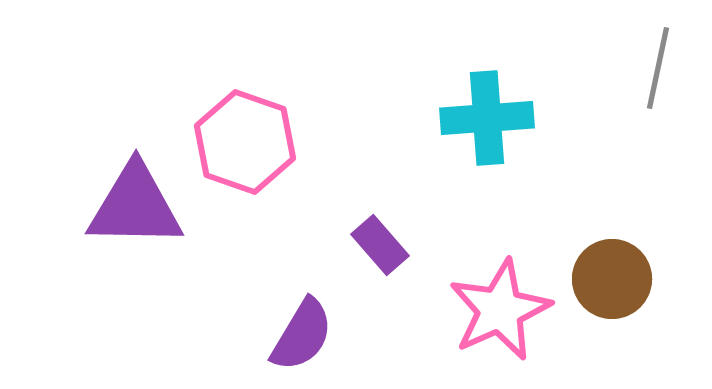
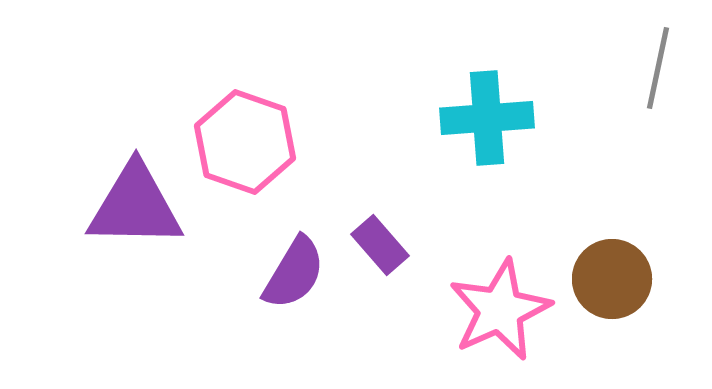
purple semicircle: moved 8 px left, 62 px up
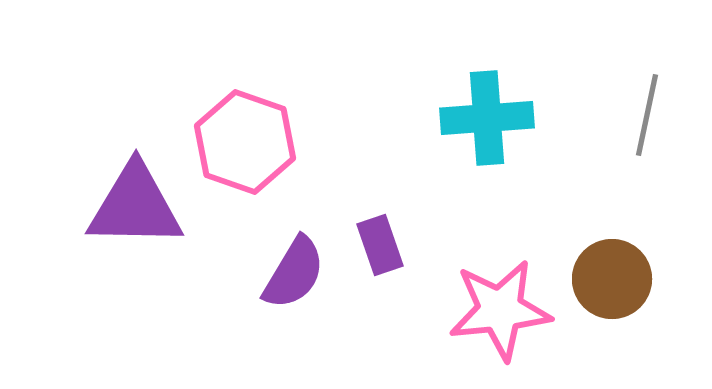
gray line: moved 11 px left, 47 px down
purple rectangle: rotated 22 degrees clockwise
pink star: rotated 18 degrees clockwise
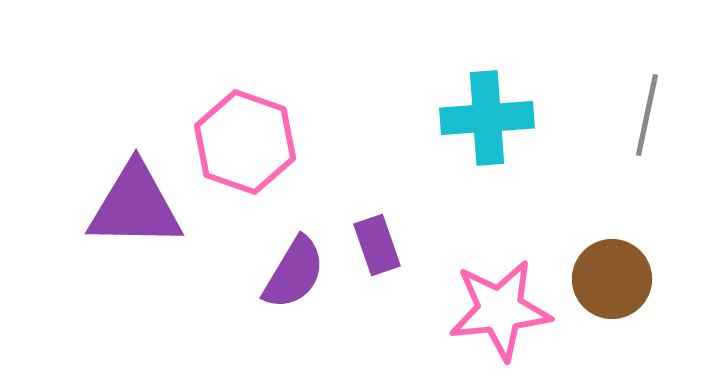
purple rectangle: moved 3 px left
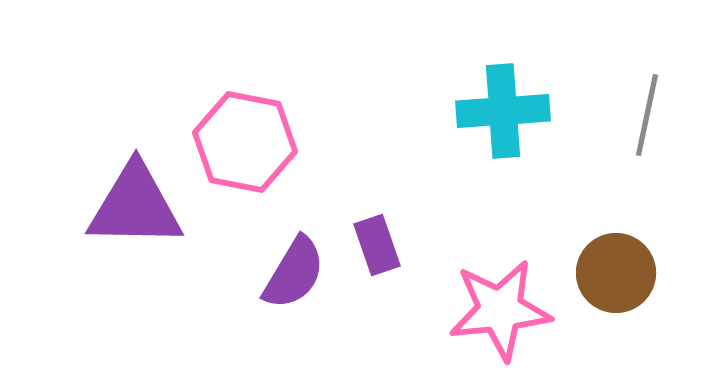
cyan cross: moved 16 px right, 7 px up
pink hexagon: rotated 8 degrees counterclockwise
brown circle: moved 4 px right, 6 px up
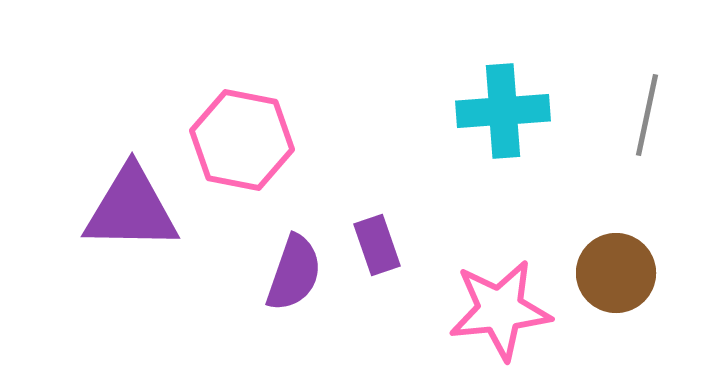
pink hexagon: moved 3 px left, 2 px up
purple triangle: moved 4 px left, 3 px down
purple semicircle: rotated 12 degrees counterclockwise
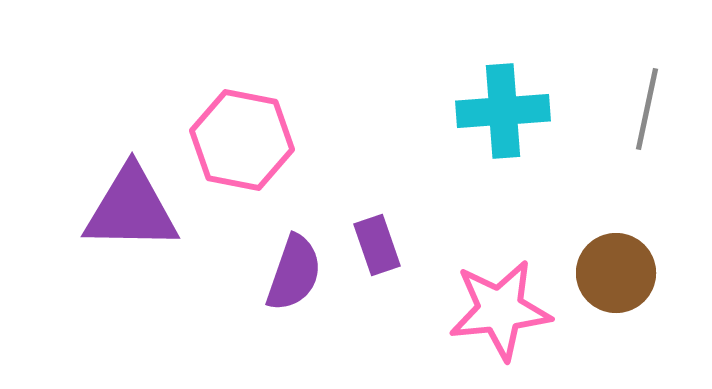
gray line: moved 6 px up
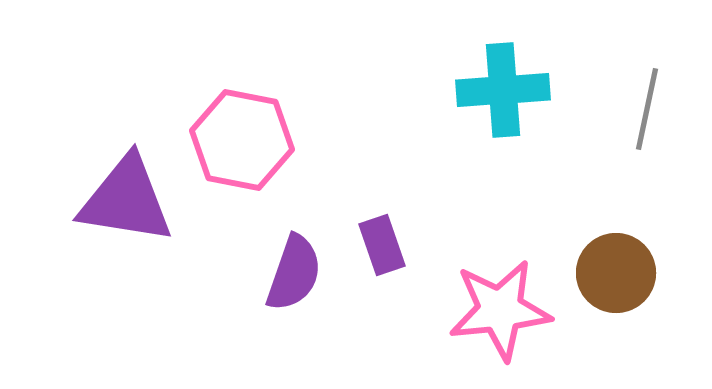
cyan cross: moved 21 px up
purple triangle: moved 5 px left, 9 px up; rotated 8 degrees clockwise
purple rectangle: moved 5 px right
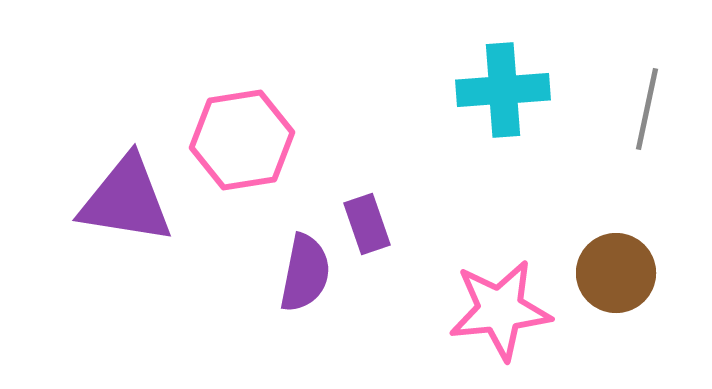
pink hexagon: rotated 20 degrees counterclockwise
purple rectangle: moved 15 px left, 21 px up
purple semicircle: moved 11 px right; rotated 8 degrees counterclockwise
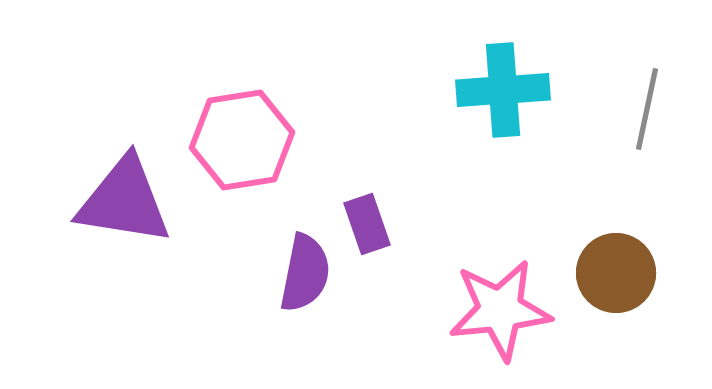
purple triangle: moved 2 px left, 1 px down
